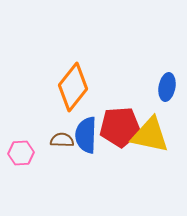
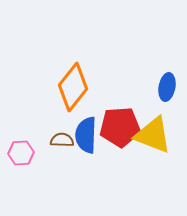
yellow triangle: moved 3 px right; rotated 9 degrees clockwise
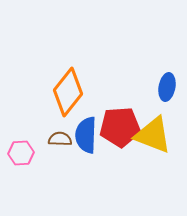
orange diamond: moved 5 px left, 5 px down
brown semicircle: moved 2 px left, 1 px up
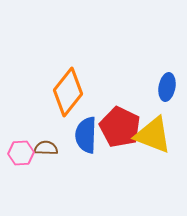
red pentagon: rotated 30 degrees clockwise
brown semicircle: moved 14 px left, 9 px down
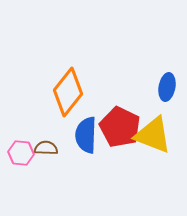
pink hexagon: rotated 10 degrees clockwise
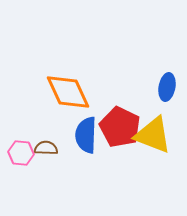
orange diamond: rotated 63 degrees counterclockwise
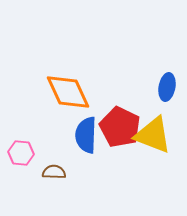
brown semicircle: moved 8 px right, 24 px down
